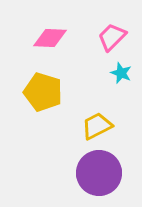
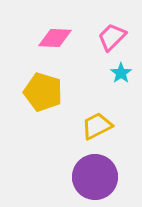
pink diamond: moved 5 px right
cyan star: rotated 15 degrees clockwise
purple circle: moved 4 px left, 4 px down
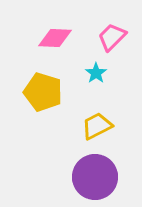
cyan star: moved 25 px left
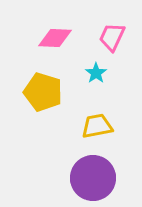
pink trapezoid: rotated 20 degrees counterclockwise
yellow trapezoid: rotated 16 degrees clockwise
purple circle: moved 2 px left, 1 px down
